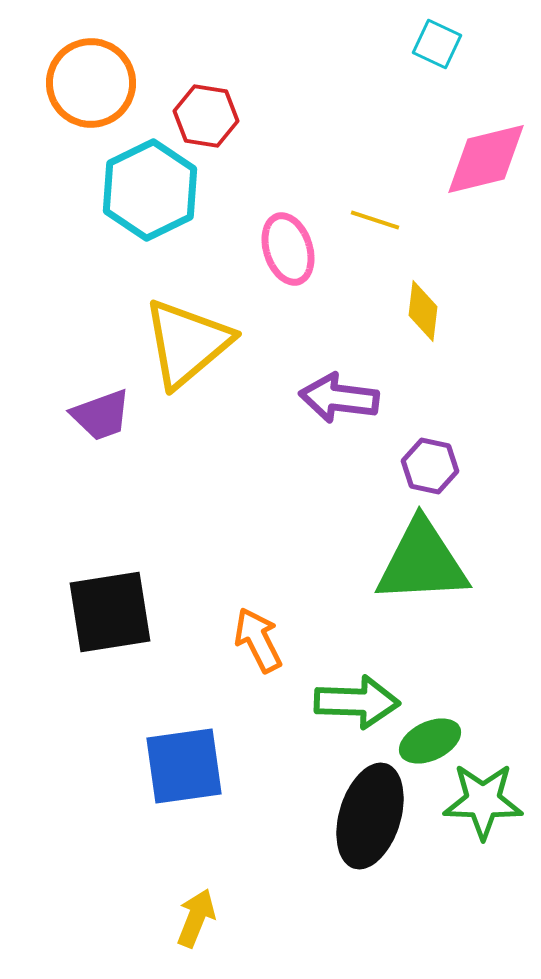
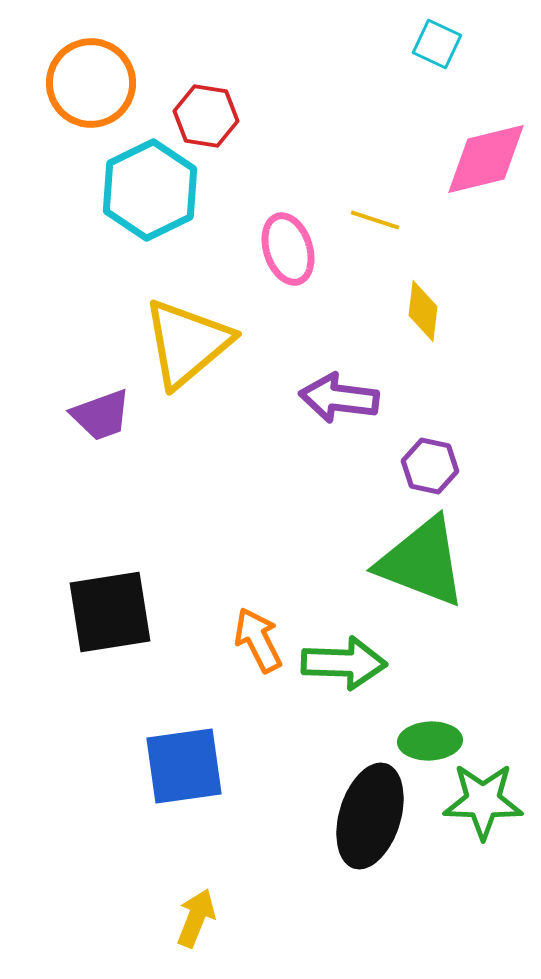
green triangle: rotated 24 degrees clockwise
green arrow: moved 13 px left, 39 px up
green ellipse: rotated 22 degrees clockwise
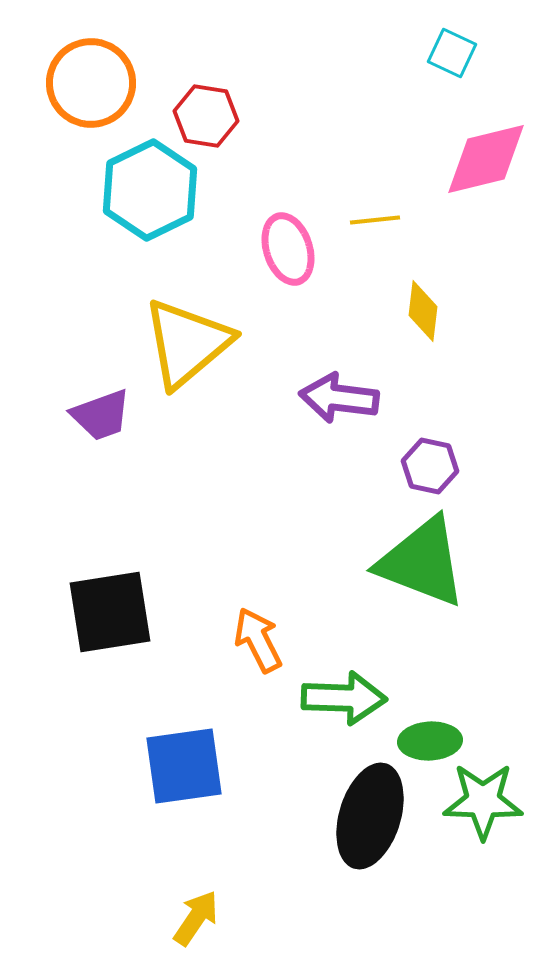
cyan square: moved 15 px right, 9 px down
yellow line: rotated 24 degrees counterclockwise
green arrow: moved 35 px down
yellow arrow: rotated 12 degrees clockwise
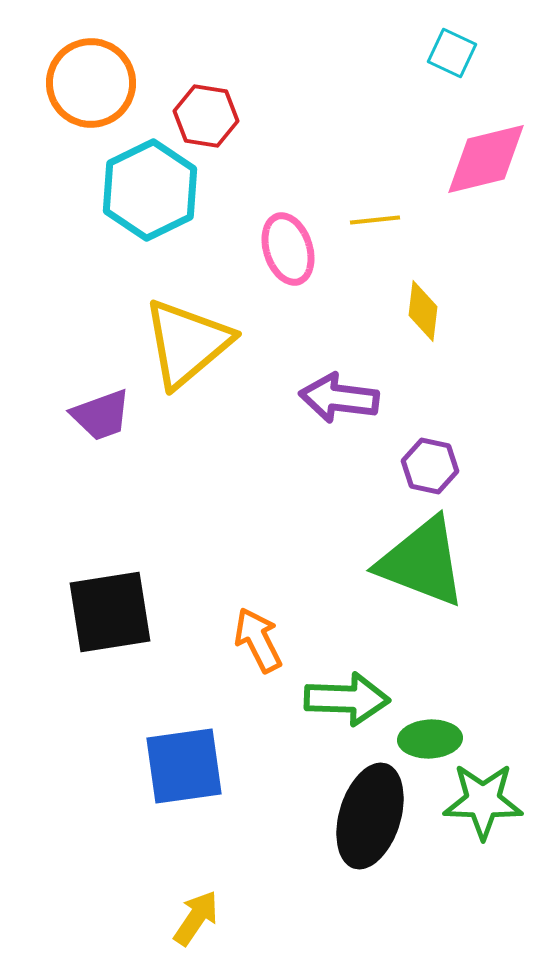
green arrow: moved 3 px right, 1 px down
green ellipse: moved 2 px up
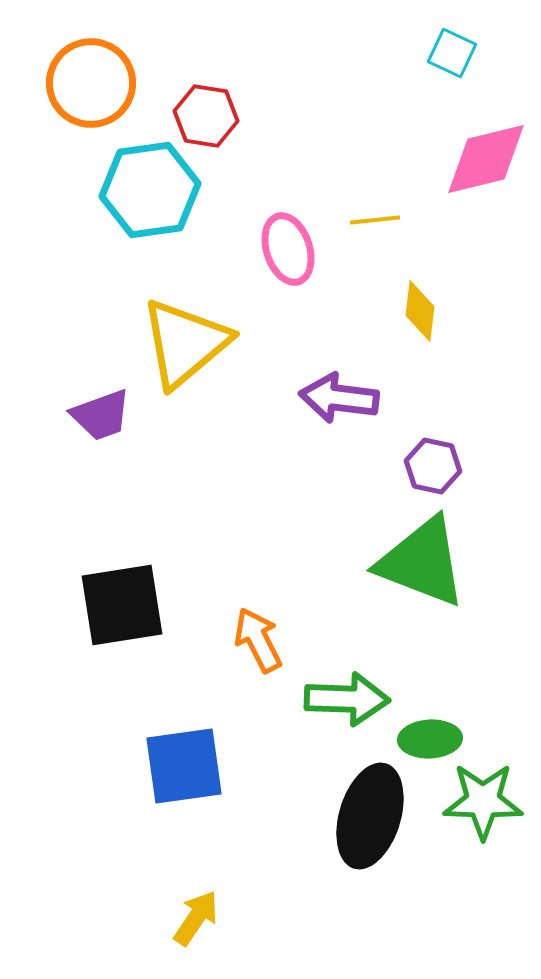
cyan hexagon: rotated 18 degrees clockwise
yellow diamond: moved 3 px left
yellow triangle: moved 2 px left
purple hexagon: moved 3 px right
black square: moved 12 px right, 7 px up
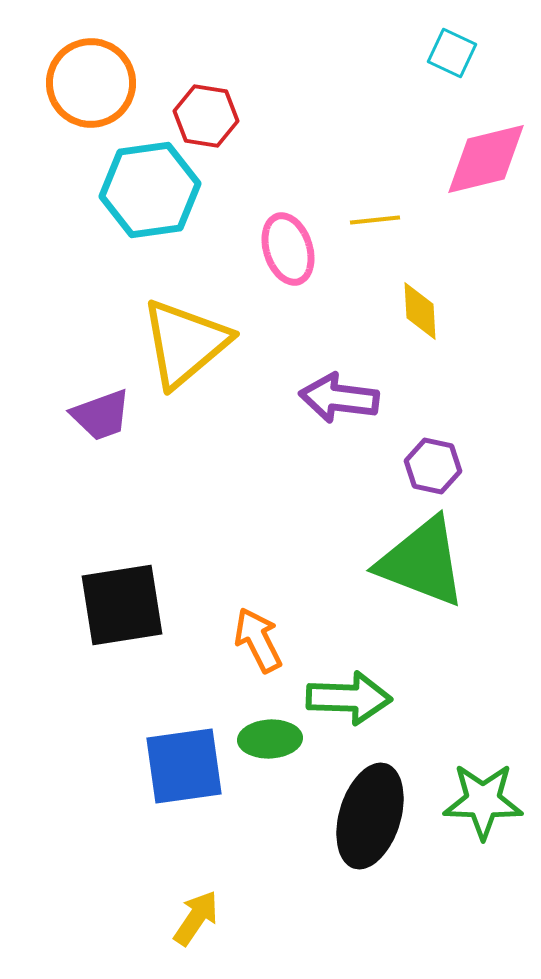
yellow diamond: rotated 10 degrees counterclockwise
green arrow: moved 2 px right, 1 px up
green ellipse: moved 160 px left
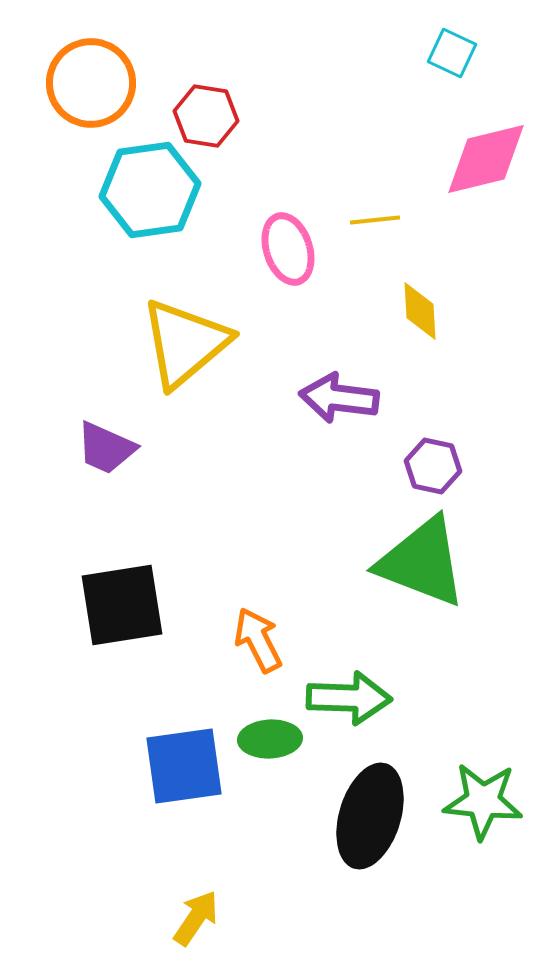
purple trapezoid: moved 5 px right, 33 px down; rotated 44 degrees clockwise
green star: rotated 4 degrees clockwise
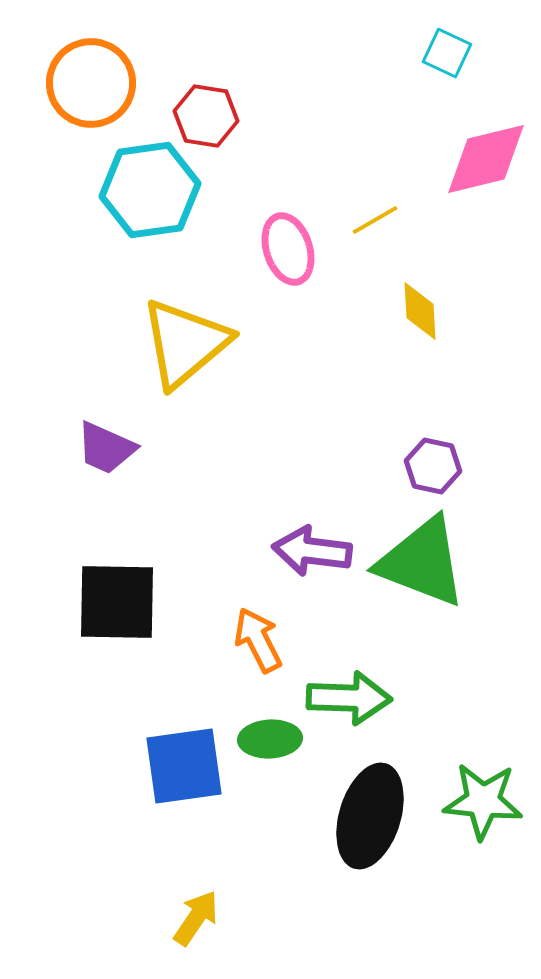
cyan square: moved 5 px left
yellow line: rotated 24 degrees counterclockwise
purple arrow: moved 27 px left, 153 px down
black square: moved 5 px left, 3 px up; rotated 10 degrees clockwise
